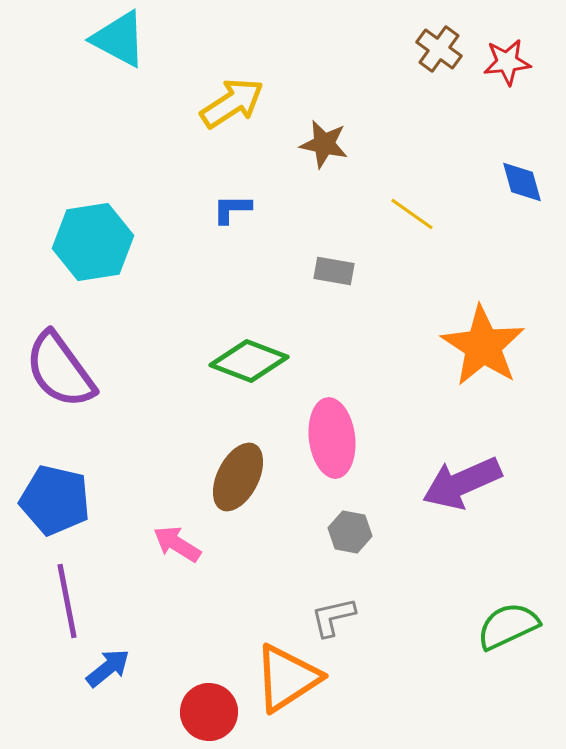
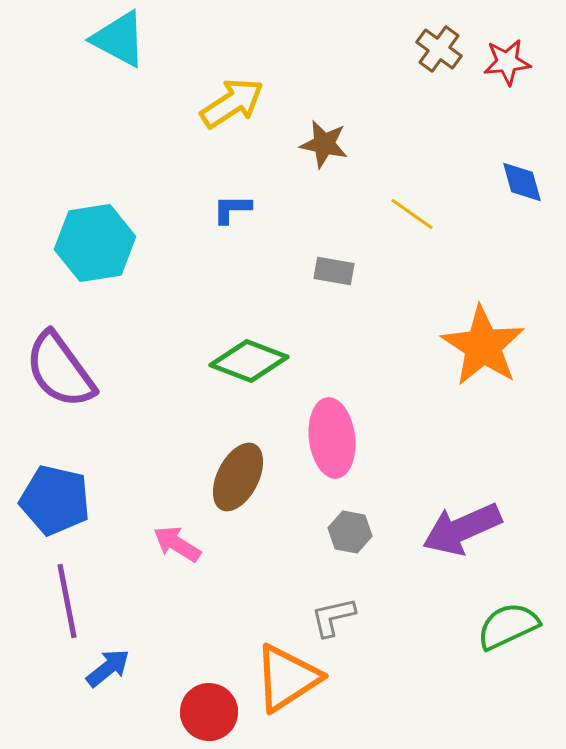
cyan hexagon: moved 2 px right, 1 px down
purple arrow: moved 46 px down
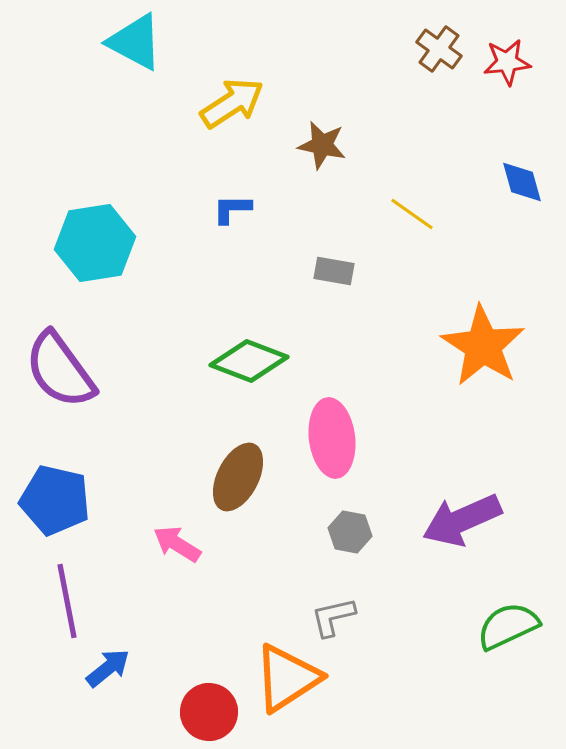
cyan triangle: moved 16 px right, 3 px down
brown star: moved 2 px left, 1 px down
purple arrow: moved 9 px up
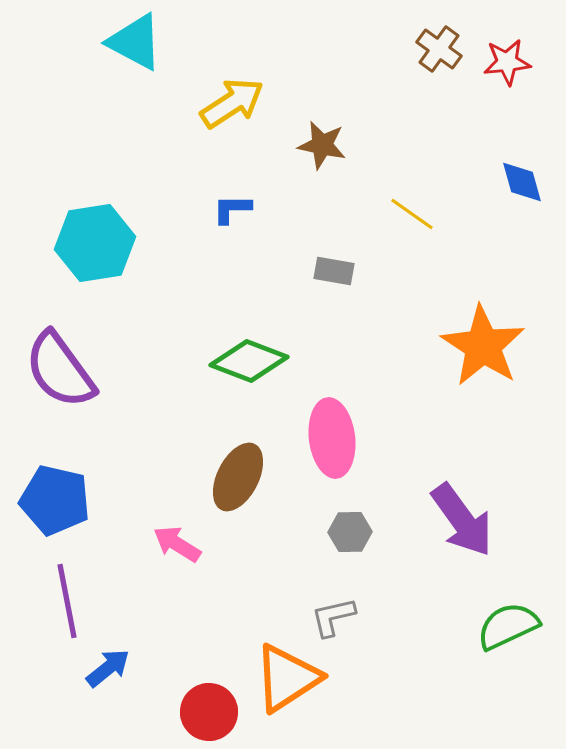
purple arrow: rotated 102 degrees counterclockwise
gray hexagon: rotated 12 degrees counterclockwise
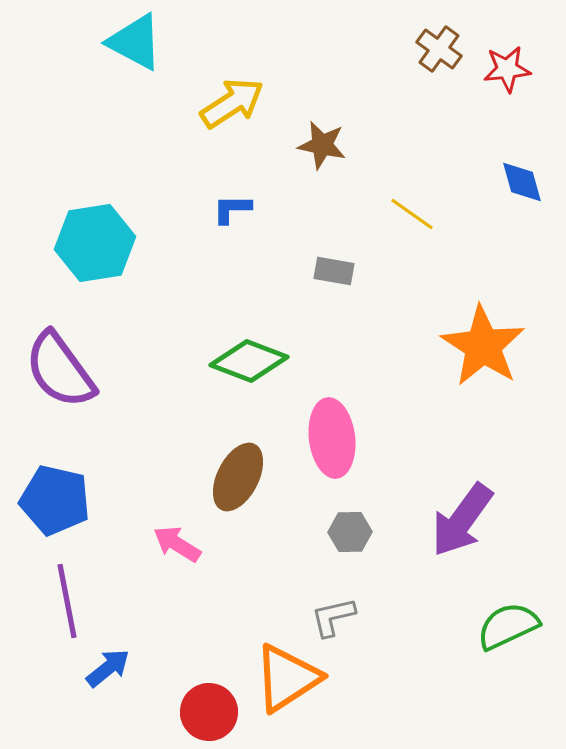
red star: moved 7 px down
purple arrow: rotated 72 degrees clockwise
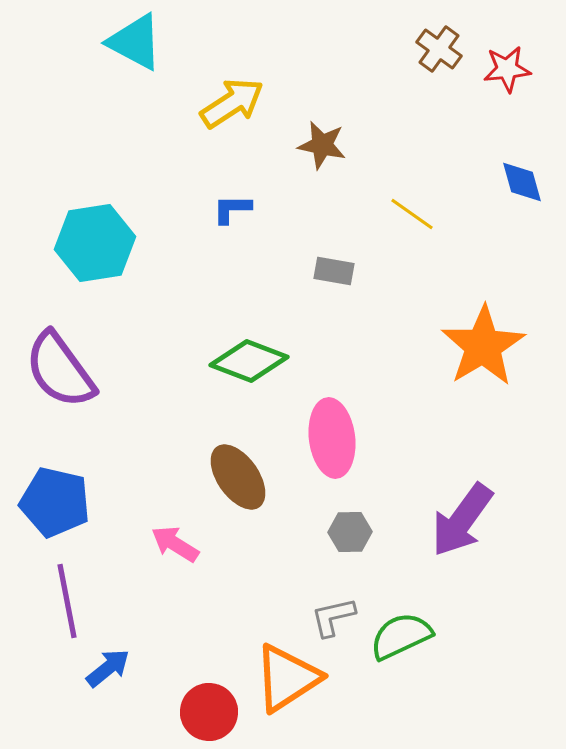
orange star: rotated 8 degrees clockwise
brown ellipse: rotated 62 degrees counterclockwise
blue pentagon: moved 2 px down
pink arrow: moved 2 px left
green semicircle: moved 107 px left, 10 px down
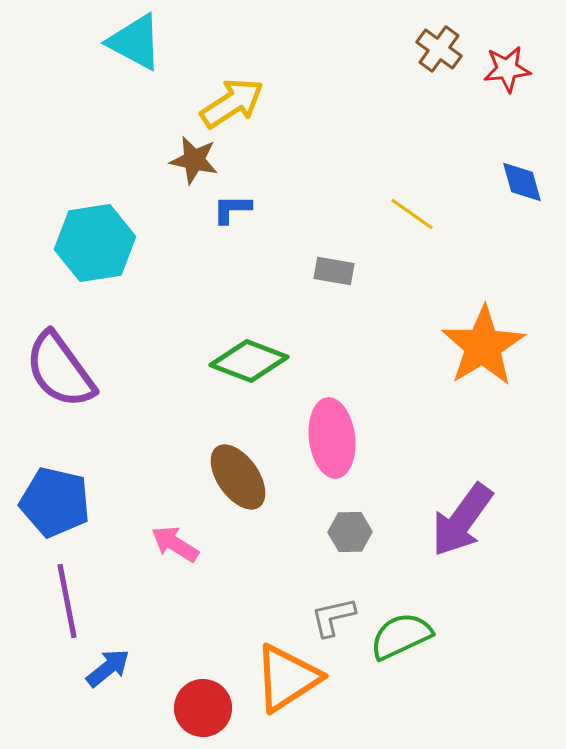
brown star: moved 128 px left, 15 px down
red circle: moved 6 px left, 4 px up
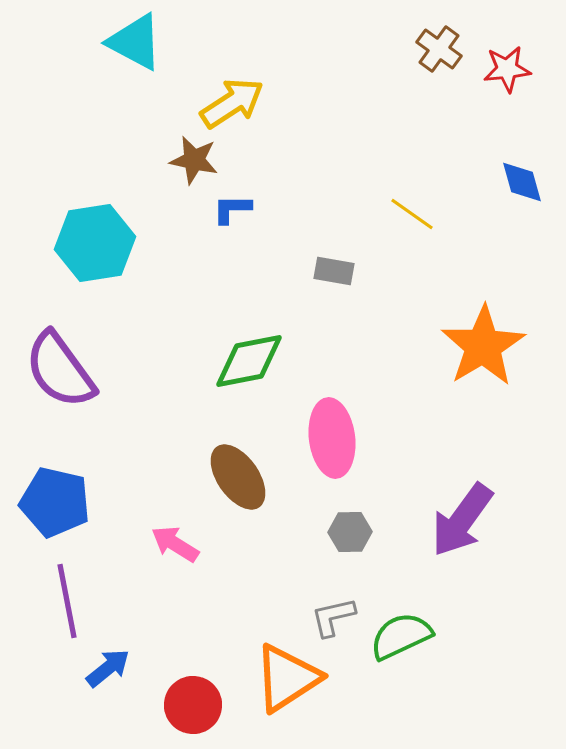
green diamond: rotated 32 degrees counterclockwise
red circle: moved 10 px left, 3 px up
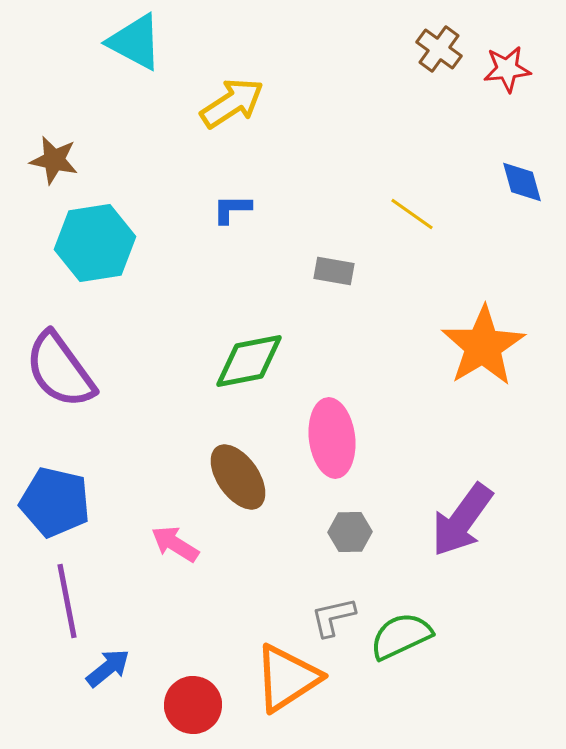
brown star: moved 140 px left
